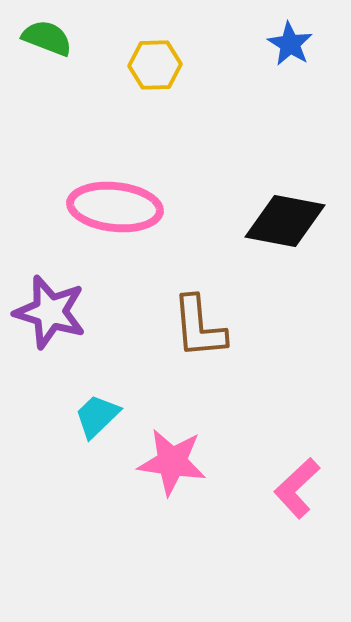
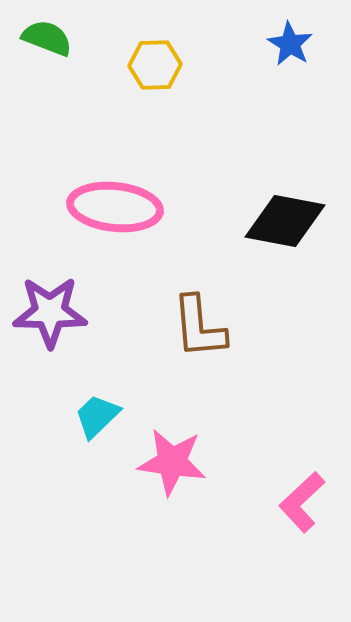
purple star: rotated 16 degrees counterclockwise
pink L-shape: moved 5 px right, 14 px down
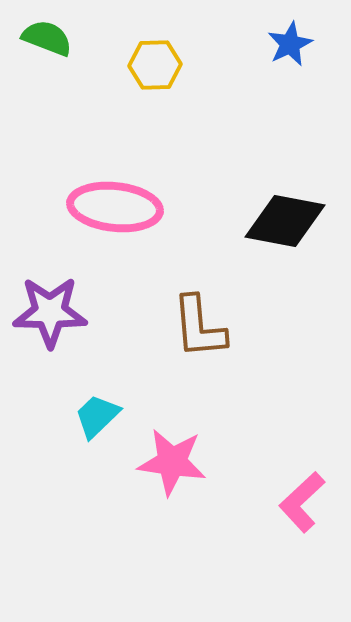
blue star: rotated 15 degrees clockwise
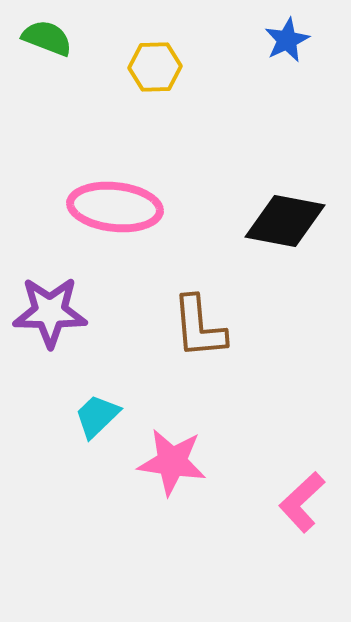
blue star: moved 3 px left, 4 px up
yellow hexagon: moved 2 px down
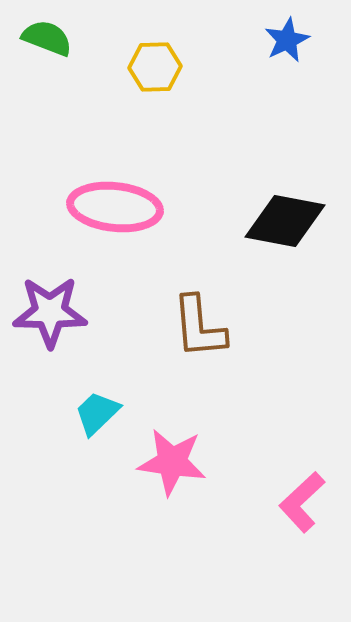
cyan trapezoid: moved 3 px up
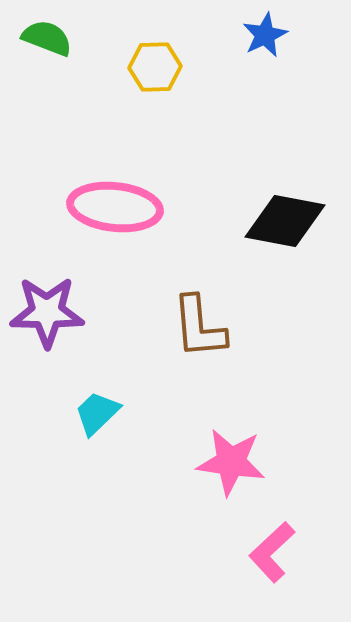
blue star: moved 22 px left, 5 px up
purple star: moved 3 px left
pink star: moved 59 px right
pink L-shape: moved 30 px left, 50 px down
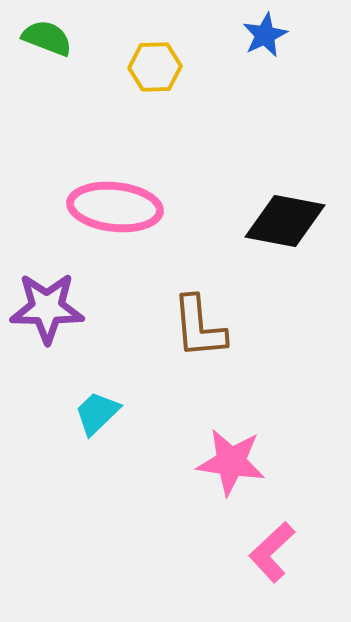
purple star: moved 4 px up
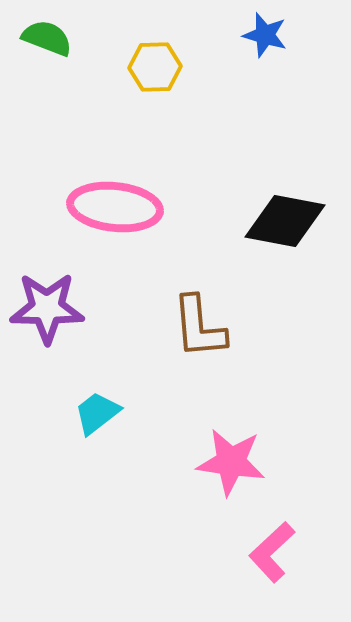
blue star: rotated 30 degrees counterclockwise
cyan trapezoid: rotated 6 degrees clockwise
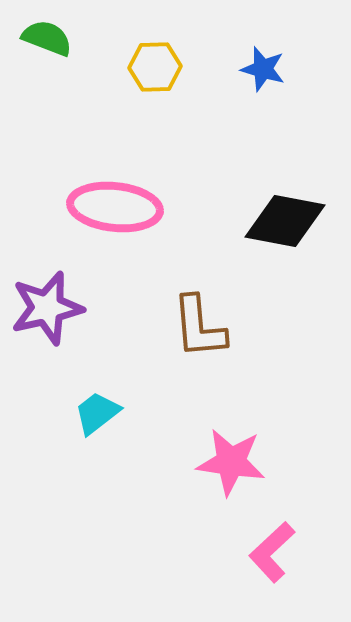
blue star: moved 2 px left, 34 px down
purple star: rotated 14 degrees counterclockwise
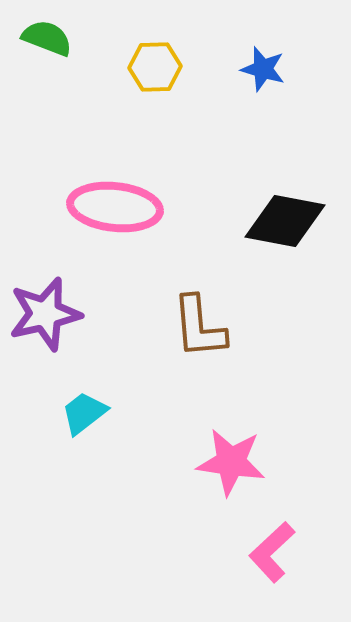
purple star: moved 2 px left, 6 px down
cyan trapezoid: moved 13 px left
